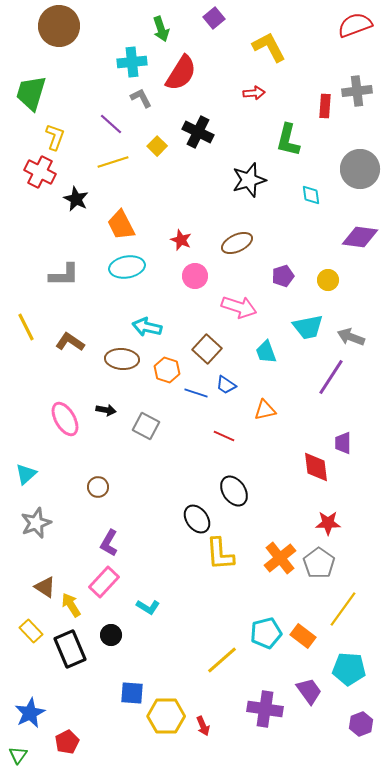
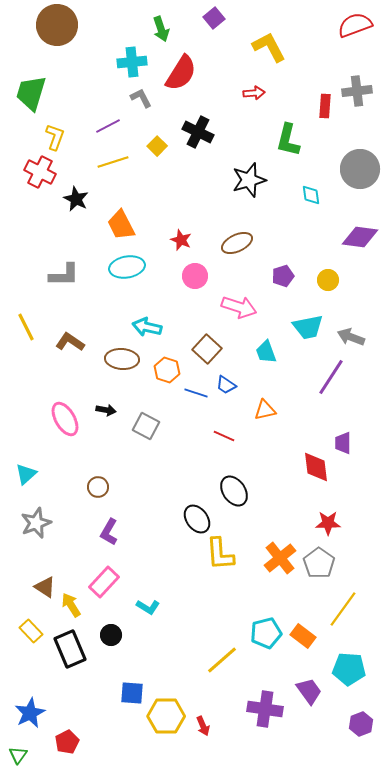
brown circle at (59, 26): moved 2 px left, 1 px up
purple line at (111, 124): moved 3 px left, 2 px down; rotated 70 degrees counterclockwise
purple L-shape at (109, 543): moved 11 px up
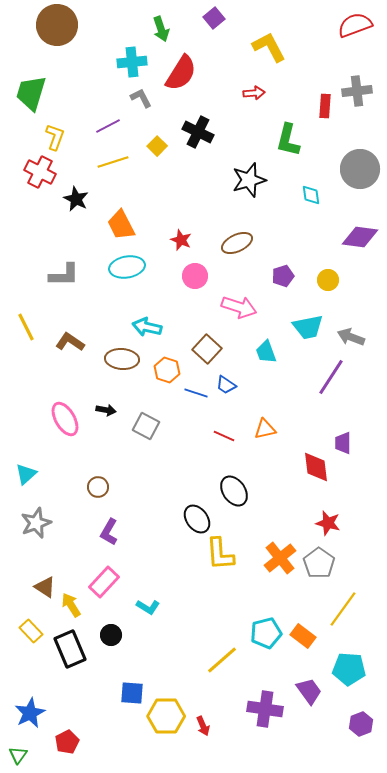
orange triangle at (265, 410): moved 19 px down
red star at (328, 523): rotated 15 degrees clockwise
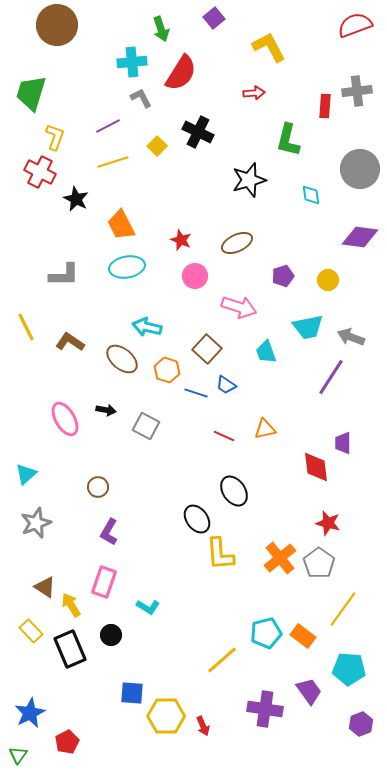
brown ellipse at (122, 359): rotated 36 degrees clockwise
pink rectangle at (104, 582): rotated 24 degrees counterclockwise
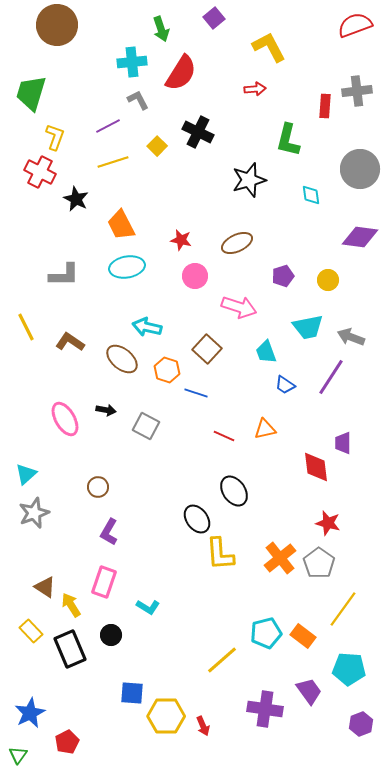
red arrow at (254, 93): moved 1 px right, 4 px up
gray L-shape at (141, 98): moved 3 px left, 2 px down
red star at (181, 240): rotated 10 degrees counterclockwise
blue trapezoid at (226, 385): moved 59 px right
gray star at (36, 523): moved 2 px left, 10 px up
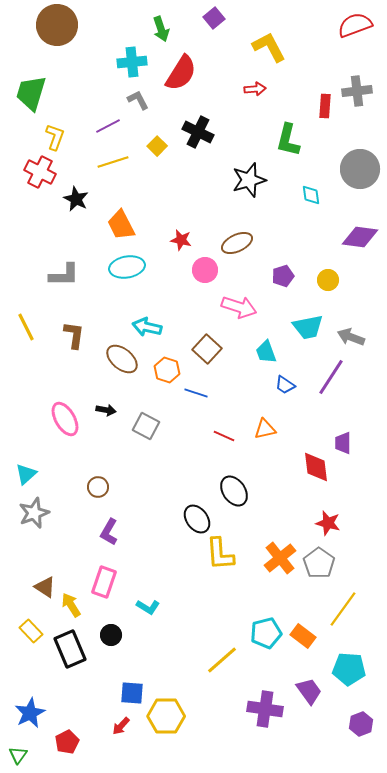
pink circle at (195, 276): moved 10 px right, 6 px up
brown L-shape at (70, 342): moved 4 px right, 7 px up; rotated 64 degrees clockwise
red arrow at (203, 726): moved 82 px left; rotated 66 degrees clockwise
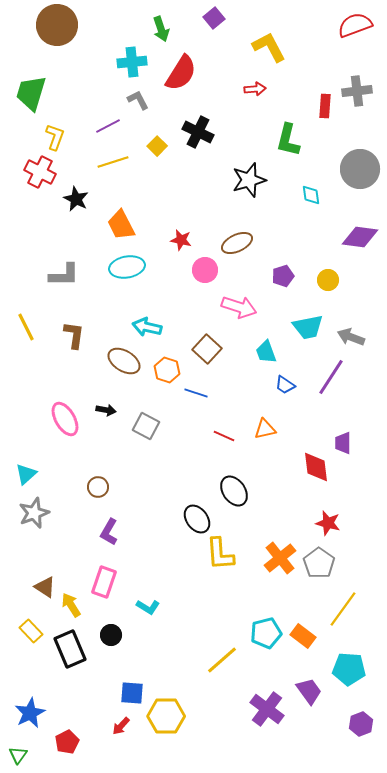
brown ellipse at (122, 359): moved 2 px right, 2 px down; rotated 8 degrees counterclockwise
purple cross at (265, 709): moved 2 px right; rotated 28 degrees clockwise
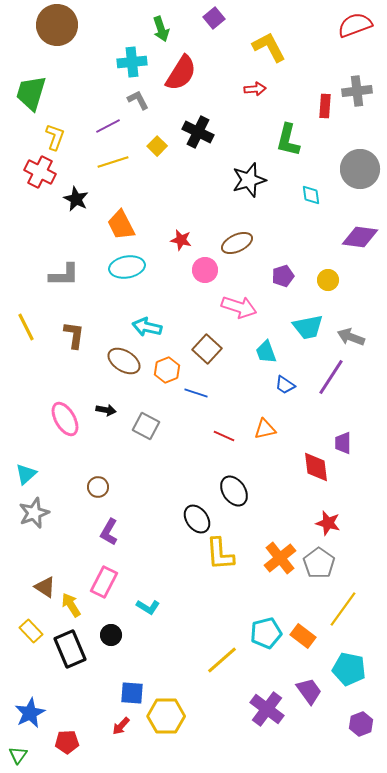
orange hexagon at (167, 370): rotated 20 degrees clockwise
pink rectangle at (104, 582): rotated 8 degrees clockwise
cyan pentagon at (349, 669): rotated 8 degrees clockwise
red pentagon at (67, 742): rotated 25 degrees clockwise
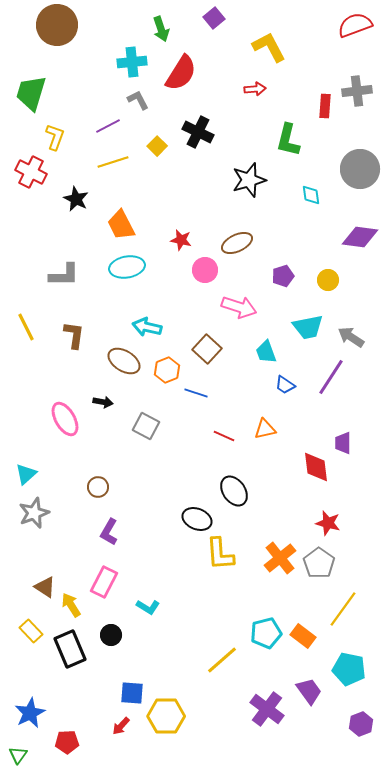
red cross at (40, 172): moved 9 px left
gray arrow at (351, 337): rotated 12 degrees clockwise
black arrow at (106, 410): moved 3 px left, 8 px up
black ellipse at (197, 519): rotated 32 degrees counterclockwise
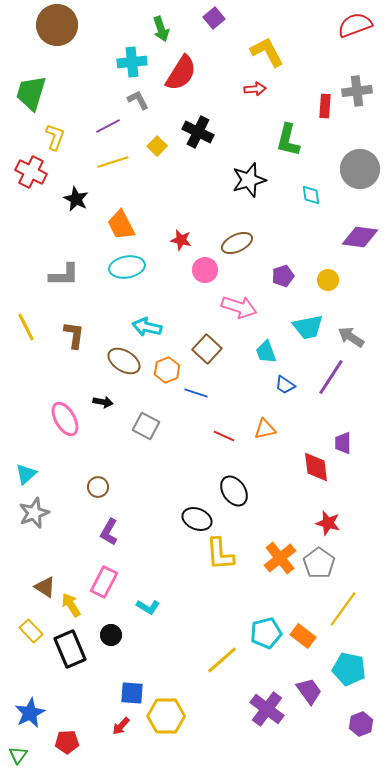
yellow L-shape at (269, 47): moved 2 px left, 5 px down
